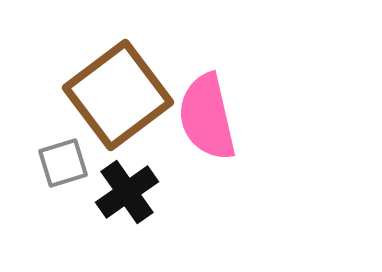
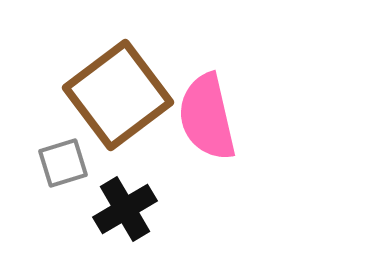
black cross: moved 2 px left, 17 px down; rotated 4 degrees clockwise
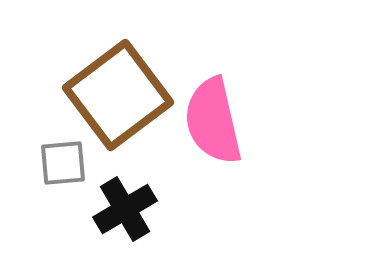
pink semicircle: moved 6 px right, 4 px down
gray square: rotated 12 degrees clockwise
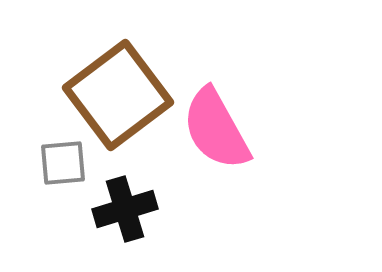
pink semicircle: moved 3 px right, 8 px down; rotated 16 degrees counterclockwise
black cross: rotated 14 degrees clockwise
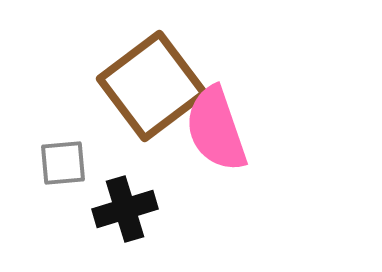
brown square: moved 34 px right, 9 px up
pink semicircle: rotated 10 degrees clockwise
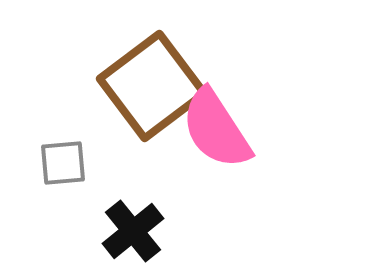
pink semicircle: rotated 14 degrees counterclockwise
black cross: moved 8 px right, 22 px down; rotated 22 degrees counterclockwise
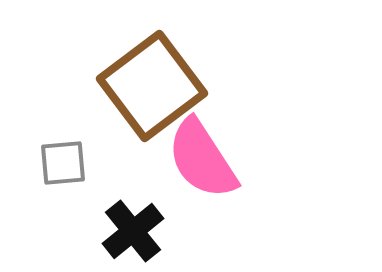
pink semicircle: moved 14 px left, 30 px down
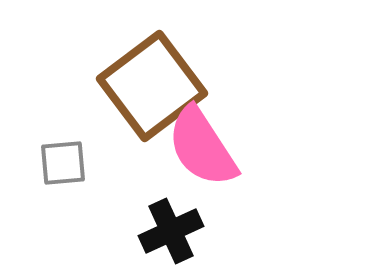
pink semicircle: moved 12 px up
black cross: moved 38 px right; rotated 14 degrees clockwise
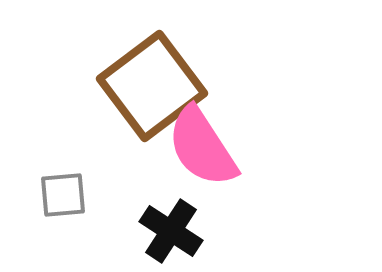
gray square: moved 32 px down
black cross: rotated 32 degrees counterclockwise
